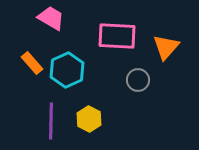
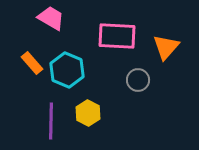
cyan hexagon: rotated 12 degrees counterclockwise
yellow hexagon: moved 1 px left, 6 px up
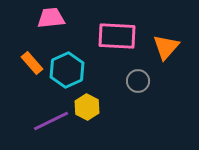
pink trapezoid: rotated 36 degrees counterclockwise
cyan hexagon: rotated 12 degrees clockwise
gray circle: moved 1 px down
yellow hexagon: moved 1 px left, 6 px up
purple line: rotated 63 degrees clockwise
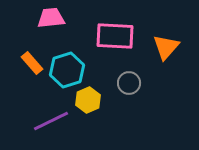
pink rectangle: moved 2 px left
cyan hexagon: rotated 8 degrees clockwise
gray circle: moved 9 px left, 2 px down
yellow hexagon: moved 1 px right, 7 px up; rotated 10 degrees clockwise
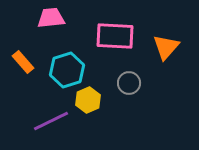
orange rectangle: moved 9 px left, 1 px up
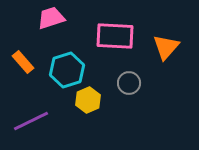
pink trapezoid: rotated 12 degrees counterclockwise
purple line: moved 20 px left
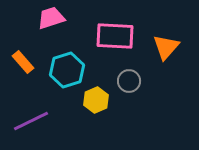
gray circle: moved 2 px up
yellow hexagon: moved 8 px right
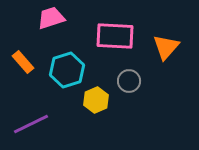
purple line: moved 3 px down
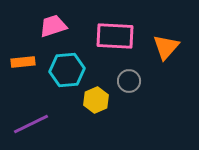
pink trapezoid: moved 2 px right, 8 px down
orange rectangle: rotated 55 degrees counterclockwise
cyan hexagon: rotated 12 degrees clockwise
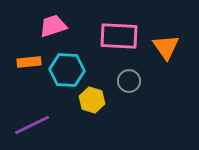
pink rectangle: moved 4 px right
orange triangle: rotated 16 degrees counterclockwise
orange rectangle: moved 6 px right
cyan hexagon: rotated 8 degrees clockwise
yellow hexagon: moved 4 px left; rotated 20 degrees counterclockwise
purple line: moved 1 px right, 1 px down
